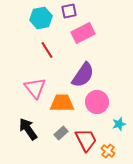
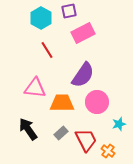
cyan hexagon: rotated 20 degrees counterclockwise
pink triangle: rotated 45 degrees counterclockwise
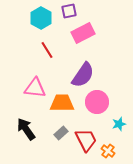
black arrow: moved 2 px left
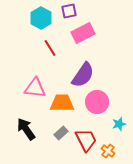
red line: moved 3 px right, 2 px up
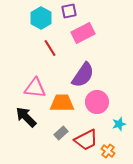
black arrow: moved 12 px up; rotated 10 degrees counterclockwise
red trapezoid: rotated 90 degrees clockwise
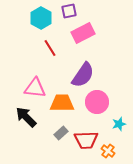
red trapezoid: rotated 25 degrees clockwise
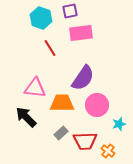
purple square: moved 1 px right
cyan hexagon: rotated 10 degrees counterclockwise
pink rectangle: moved 2 px left; rotated 20 degrees clockwise
purple semicircle: moved 3 px down
pink circle: moved 3 px down
red trapezoid: moved 1 px left, 1 px down
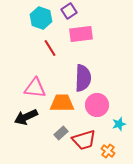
purple square: moved 1 px left; rotated 21 degrees counterclockwise
pink rectangle: moved 1 px down
purple semicircle: rotated 32 degrees counterclockwise
black arrow: rotated 70 degrees counterclockwise
red trapezoid: moved 1 px left, 1 px up; rotated 15 degrees counterclockwise
